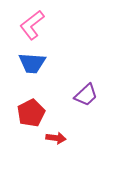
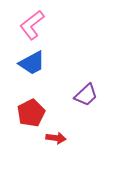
blue trapezoid: rotated 32 degrees counterclockwise
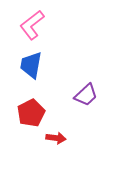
blue trapezoid: moved 1 px left, 2 px down; rotated 128 degrees clockwise
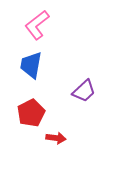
pink L-shape: moved 5 px right
purple trapezoid: moved 2 px left, 4 px up
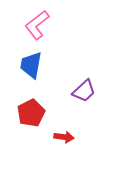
red arrow: moved 8 px right, 1 px up
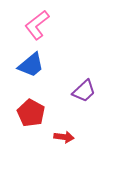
blue trapezoid: rotated 140 degrees counterclockwise
red pentagon: rotated 16 degrees counterclockwise
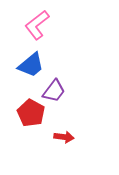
purple trapezoid: moved 30 px left; rotated 10 degrees counterclockwise
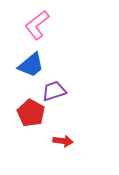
purple trapezoid: rotated 145 degrees counterclockwise
red arrow: moved 1 px left, 4 px down
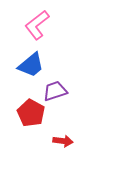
purple trapezoid: moved 1 px right
